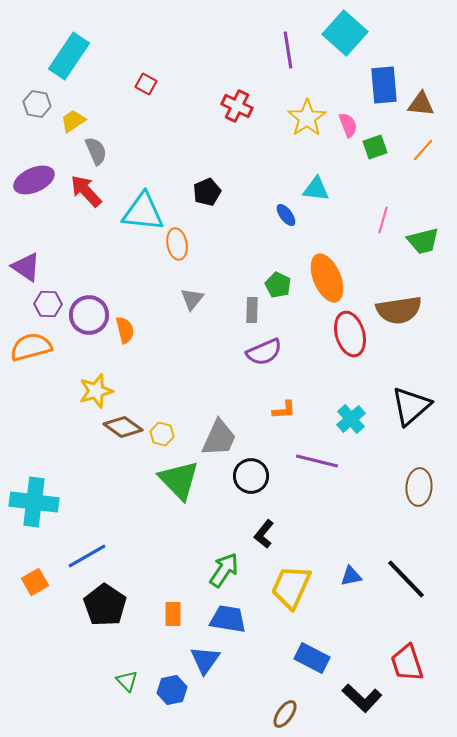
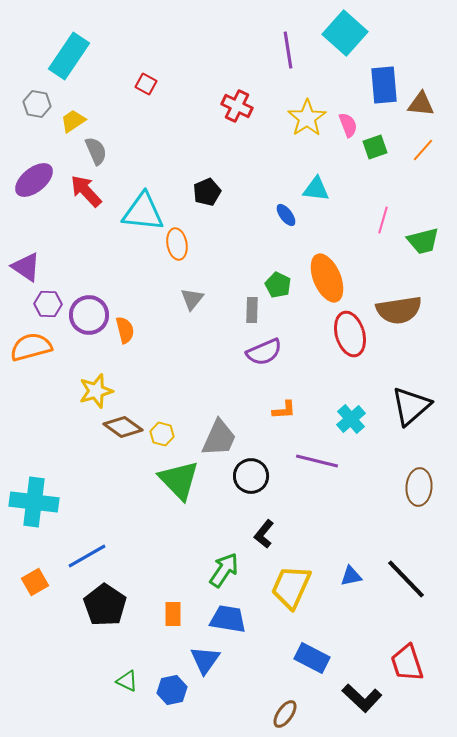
purple ellipse at (34, 180): rotated 15 degrees counterclockwise
green triangle at (127, 681): rotated 20 degrees counterclockwise
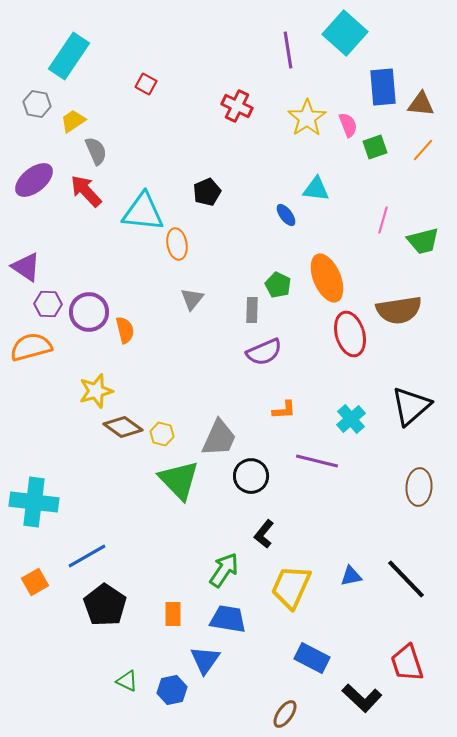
blue rectangle at (384, 85): moved 1 px left, 2 px down
purple circle at (89, 315): moved 3 px up
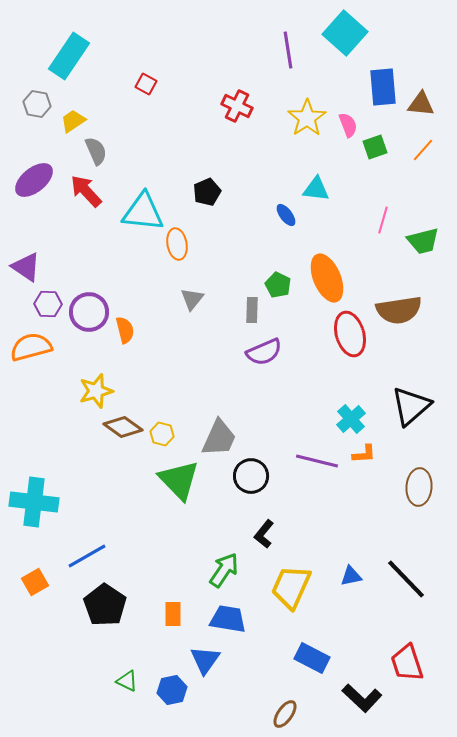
orange L-shape at (284, 410): moved 80 px right, 44 px down
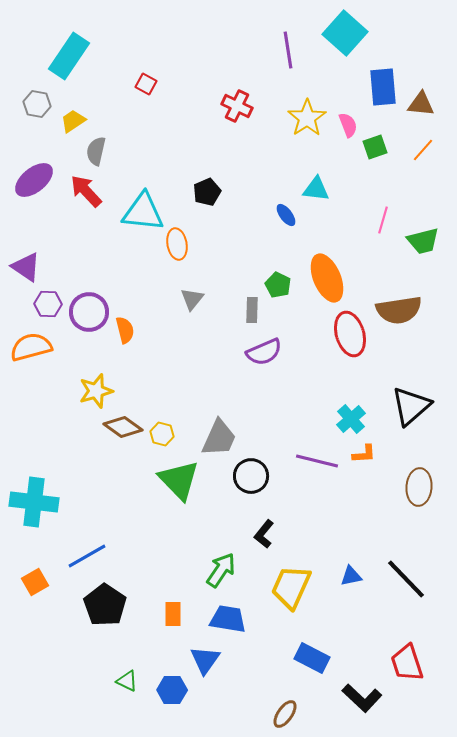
gray semicircle at (96, 151): rotated 144 degrees counterclockwise
green arrow at (224, 570): moved 3 px left
blue hexagon at (172, 690): rotated 12 degrees clockwise
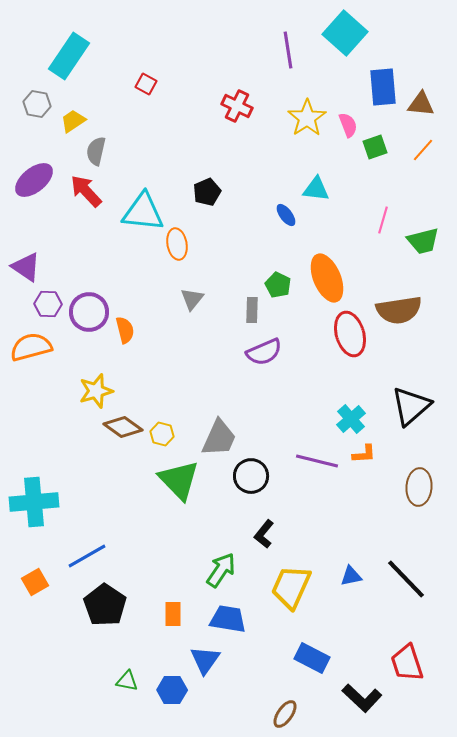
cyan cross at (34, 502): rotated 12 degrees counterclockwise
green triangle at (127, 681): rotated 15 degrees counterclockwise
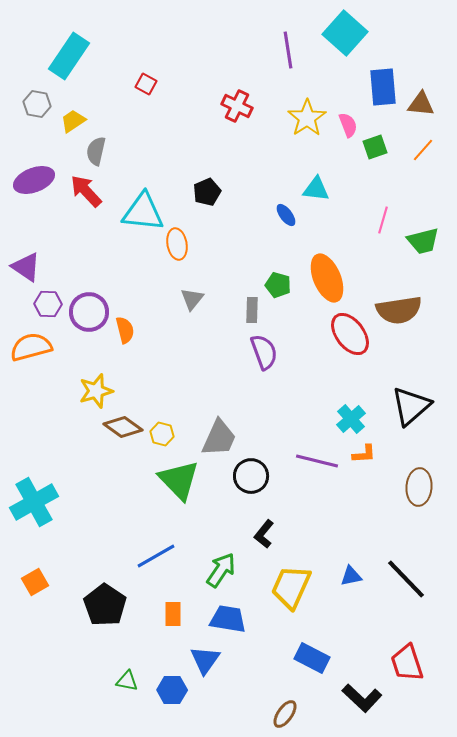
purple ellipse at (34, 180): rotated 18 degrees clockwise
green pentagon at (278, 285): rotated 10 degrees counterclockwise
red ellipse at (350, 334): rotated 21 degrees counterclockwise
purple semicircle at (264, 352): rotated 87 degrees counterclockwise
cyan cross at (34, 502): rotated 24 degrees counterclockwise
blue line at (87, 556): moved 69 px right
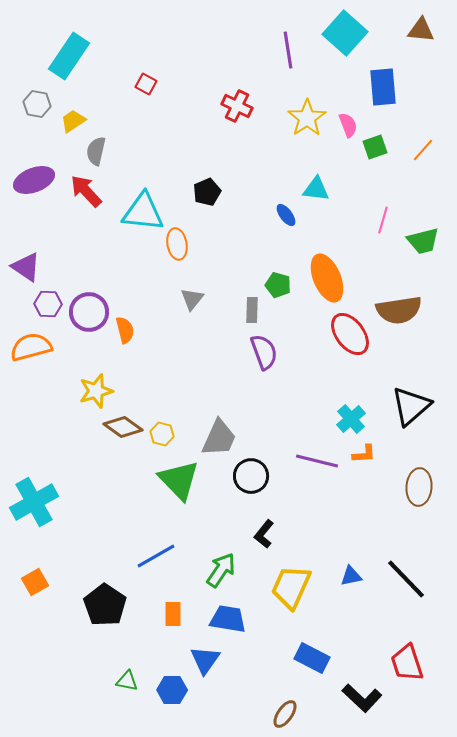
brown triangle at (421, 104): moved 74 px up
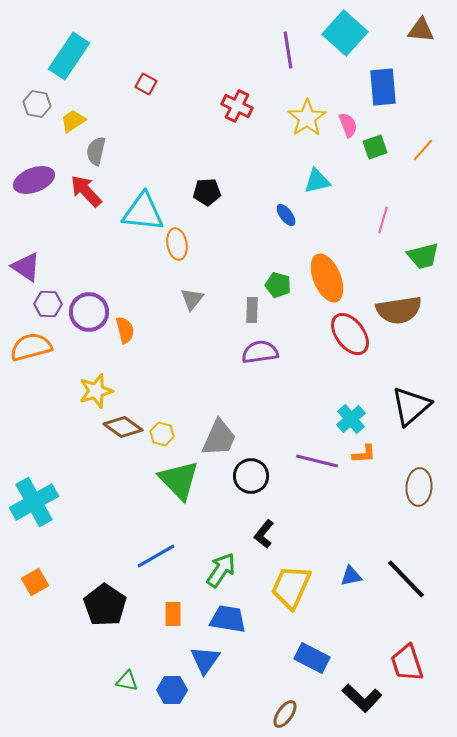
cyan triangle at (316, 189): moved 1 px right, 8 px up; rotated 20 degrees counterclockwise
black pentagon at (207, 192): rotated 20 degrees clockwise
green trapezoid at (423, 241): moved 15 px down
purple semicircle at (264, 352): moved 4 px left; rotated 78 degrees counterclockwise
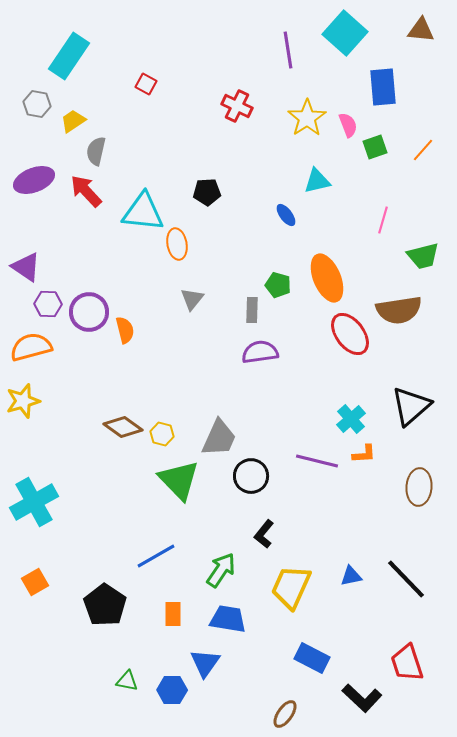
yellow star at (96, 391): moved 73 px left, 10 px down
blue triangle at (205, 660): moved 3 px down
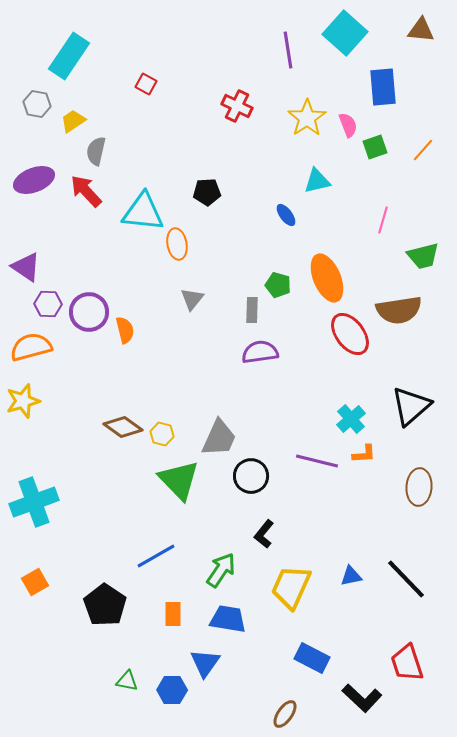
cyan cross at (34, 502): rotated 9 degrees clockwise
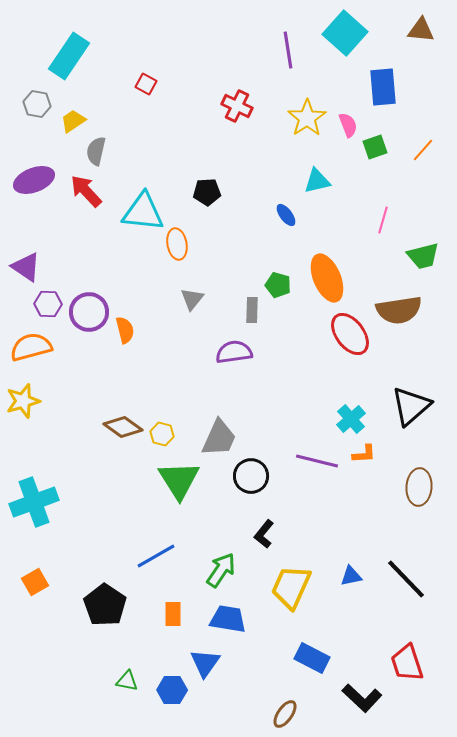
purple semicircle at (260, 352): moved 26 px left
green triangle at (179, 480): rotated 12 degrees clockwise
